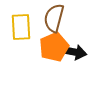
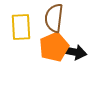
brown semicircle: rotated 8 degrees counterclockwise
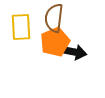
orange pentagon: moved 1 px right, 5 px up
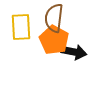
orange pentagon: moved 1 px left, 2 px up; rotated 20 degrees counterclockwise
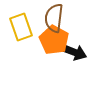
yellow rectangle: rotated 16 degrees counterclockwise
black arrow: rotated 10 degrees clockwise
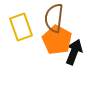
orange pentagon: moved 3 px right
black arrow: rotated 90 degrees counterclockwise
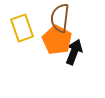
brown semicircle: moved 6 px right
yellow rectangle: moved 1 px right, 1 px down
